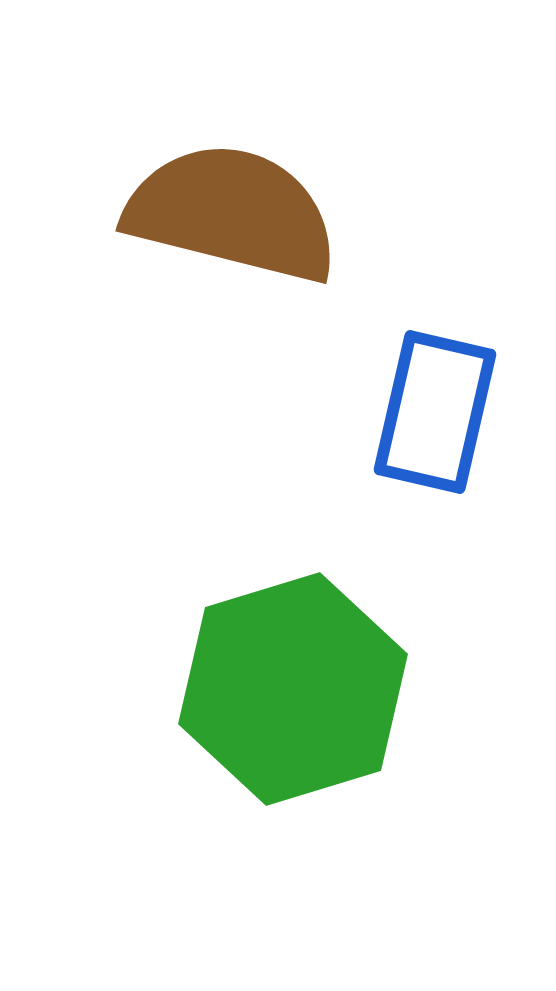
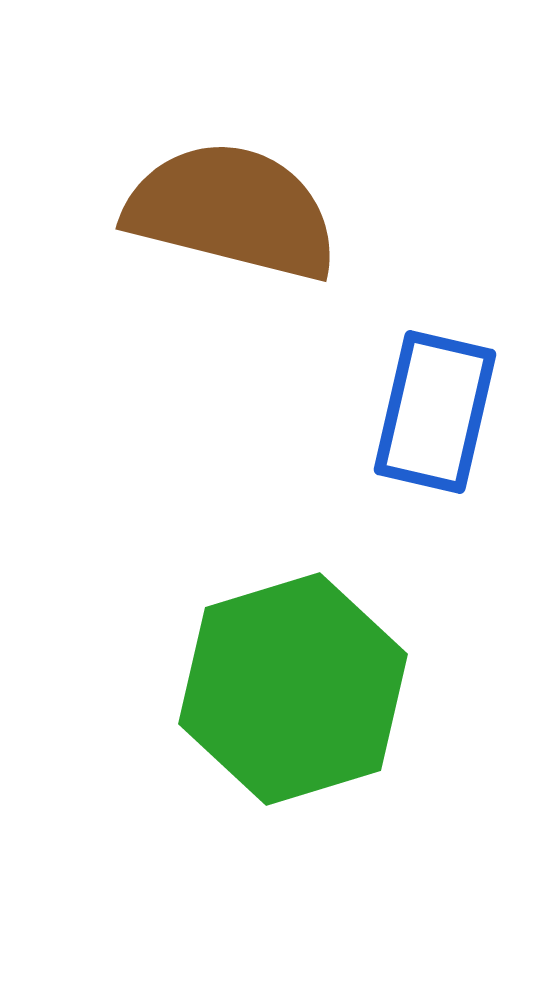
brown semicircle: moved 2 px up
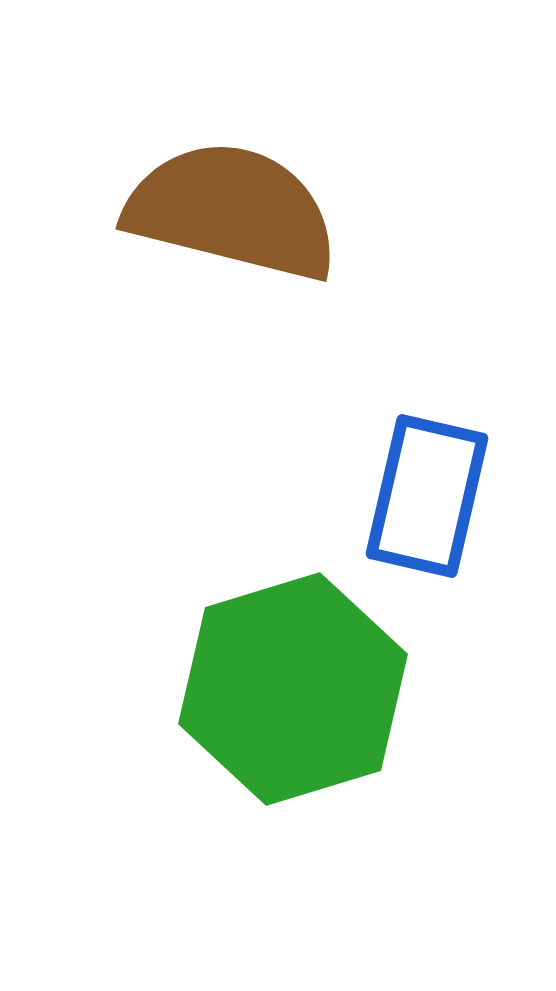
blue rectangle: moved 8 px left, 84 px down
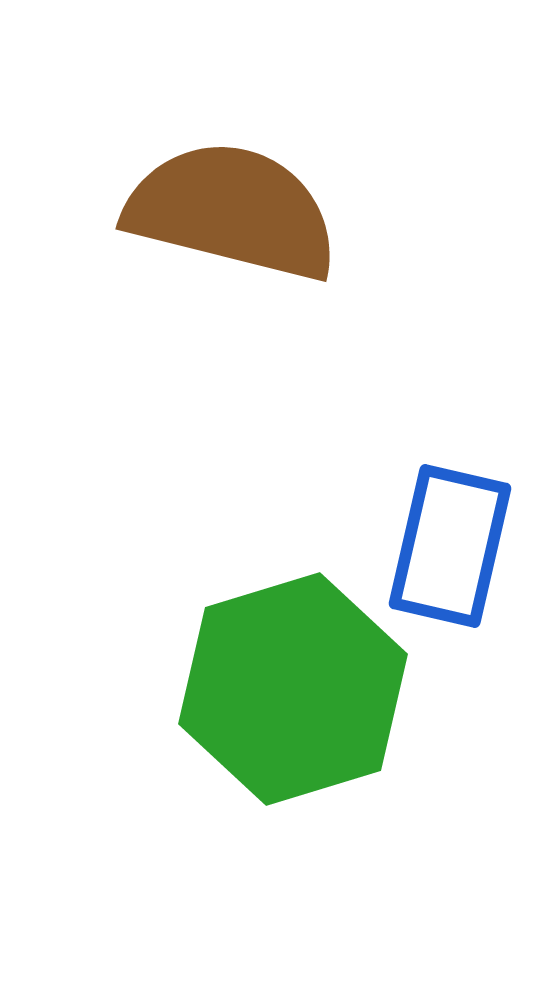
blue rectangle: moved 23 px right, 50 px down
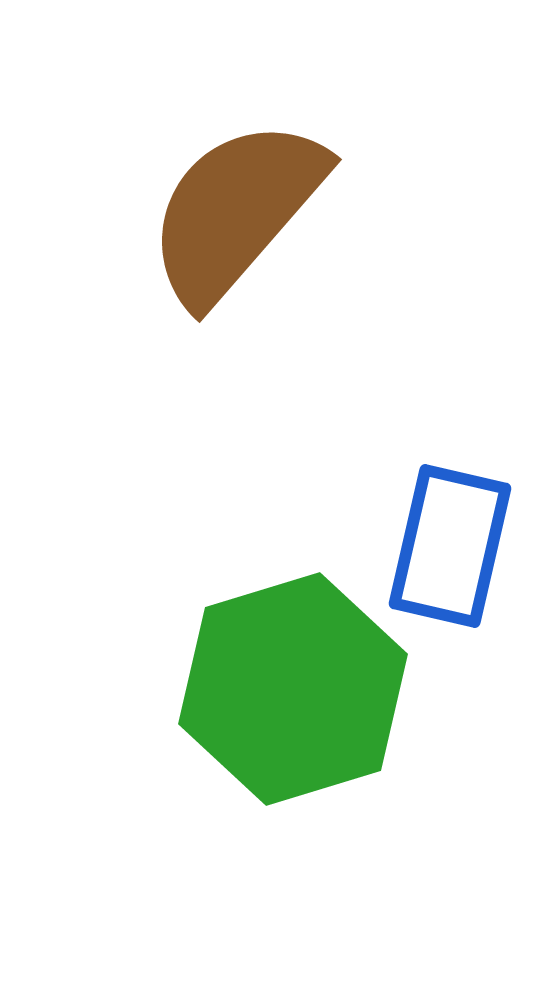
brown semicircle: moved 4 px right; rotated 63 degrees counterclockwise
